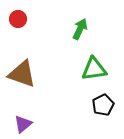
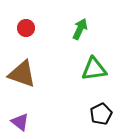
red circle: moved 8 px right, 9 px down
black pentagon: moved 2 px left, 9 px down
purple triangle: moved 3 px left, 2 px up; rotated 42 degrees counterclockwise
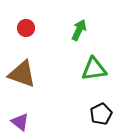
green arrow: moved 1 px left, 1 px down
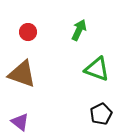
red circle: moved 2 px right, 4 px down
green triangle: moved 3 px right; rotated 28 degrees clockwise
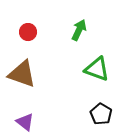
black pentagon: rotated 15 degrees counterclockwise
purple triangle: moved 5 px right
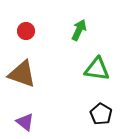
red circle: moved 2 px left, 1 px up
green triangle: rotated 12 degrees counterclockwise
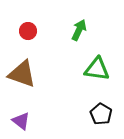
red circle: moved 2 px right
purple triangle: moved 4 px left, 1 px up
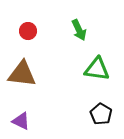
green arrow: rotated 130 degrees clockwise
brown triangle: rotated 12 degrees counterclockwise
purple triangle: rotated 12 degrees counterclockwise
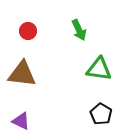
green triangle: moved 2 px right
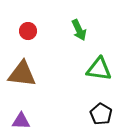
purple triangle: rotated 24 degrees counterclockwise
